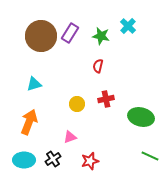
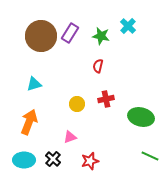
black cross: rotated 14 degrees counterclockwise
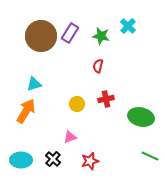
orange arrow: moved 3 px left, 11 px up; rotated 10 degrees clockwise
cyan ellipse: moved 3 px left
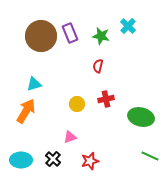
purple rectangle: rotated 54 degrees counterclockwise
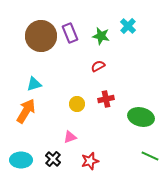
red semicircle: rotated 48 degrees clockwise
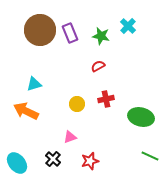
brown circle: moved 1 px left, 6 px up
orange arrow: rotated 95 degrees counterclockwise
cyan ellipse: moved 4 px left, 3 px down; rotated 50 degrees clockwise
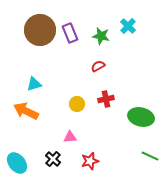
pink triangle: rotated 16 degrees clockwise
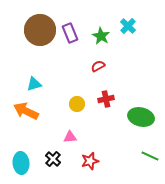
green star: rotated 18 degrees clockwise
cyan ellipse: moved 4 px right; rotated 35 degrees clockwise
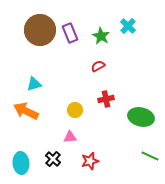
yellow circle: moved 2 px left, 6 px down
